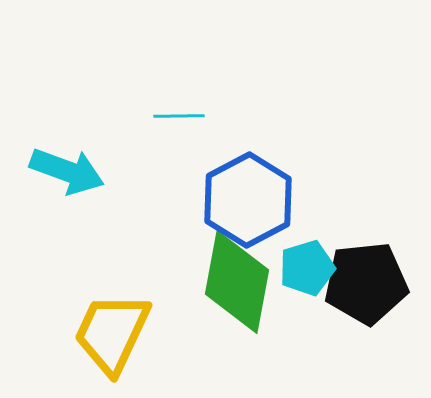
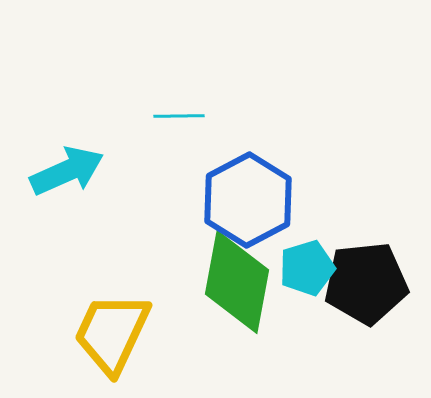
cyan arrow: rotated 44 degrees counterclockwise
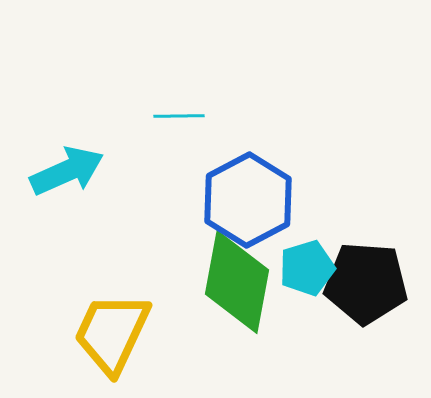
black pentagon: rotated 10 degrees clockwise
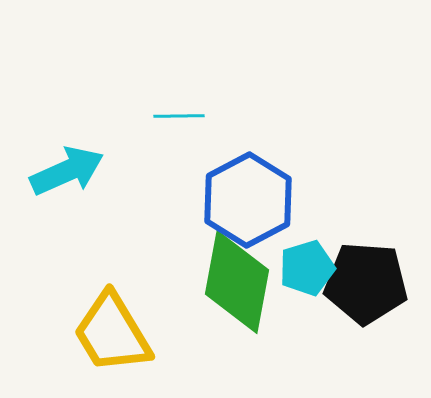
yellow trapezoid: rotated 56 degrees counterclockwise
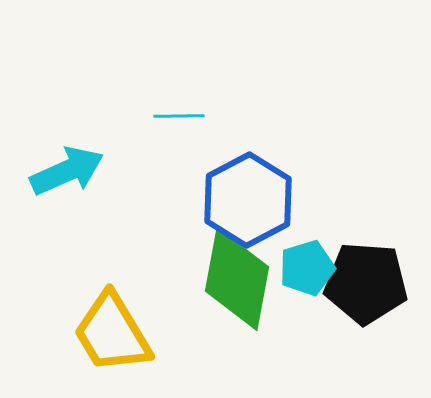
green diamond: moved 3 px up
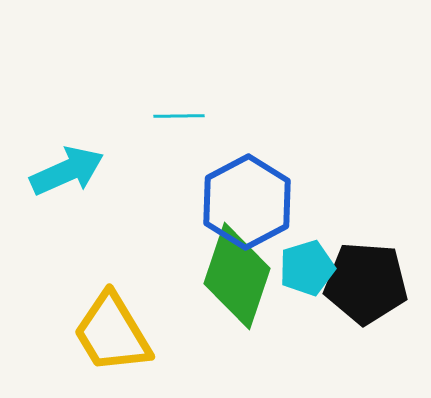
blue hexagon: moved 1 px left, 2 px down
green diamond: moved 3 px up; rotated 8 degrees clockwise
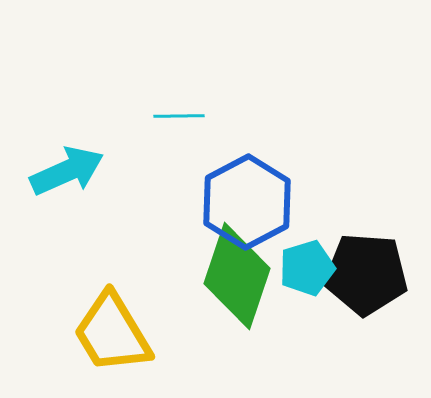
black pentagon: moved 9 px up
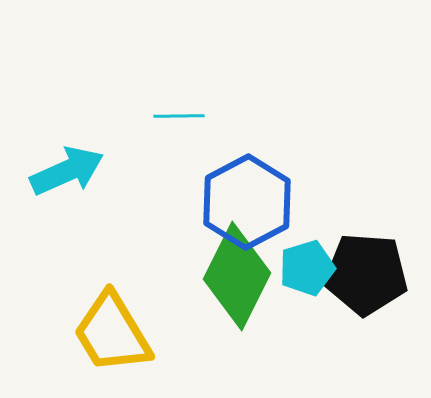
green diamond: rotated 8 degrees clockwise
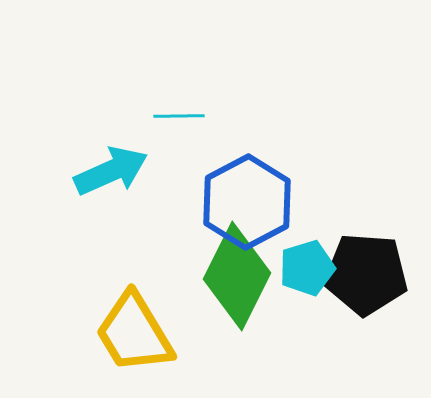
cyan arrow: moved 44 px right
yellow trapezoid: moved 22 px right
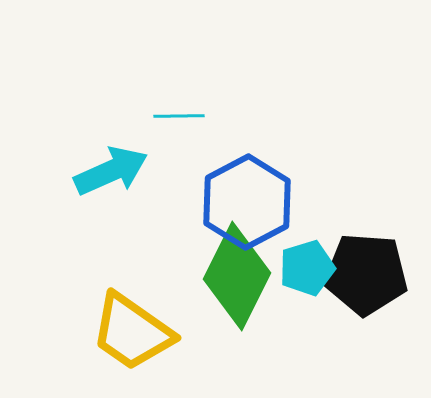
yellow trapezoid: moved 2 px left, 1 px up; rotated 24 degrees counterclockwise
